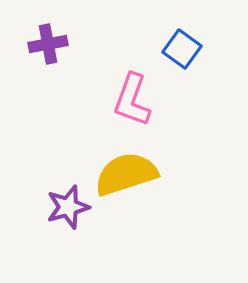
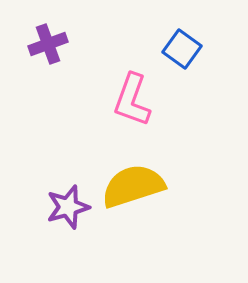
purple cross: rotated 9 degrees counterclockwise
yellow semicircle: moved 7 px right, 12 px down
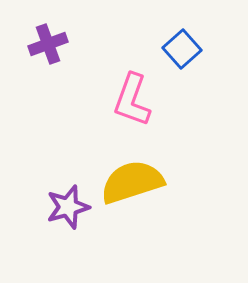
blue square: rotated 12 degrees clockwise
yellow semicircle: moved 1 px left, 4 px up
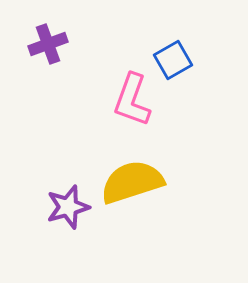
blue square: moved 9 px left, 11 px down; rotated 12 degrees clockwise
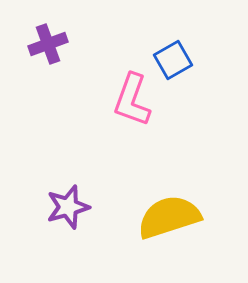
yellow semicircle: moved 37 px right, 35 px down
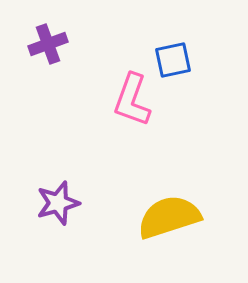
blue square: rotated 18 degrees clockwise
purple star: moved 10 px left, 4 px up
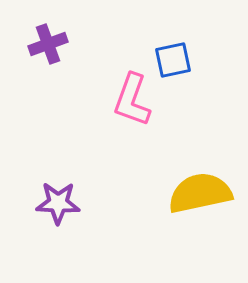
purple star: rotated 18 degrees clockwise
yellow semicircle: moved 31 px right, 24 px up; rotated 6 degrees clockwise
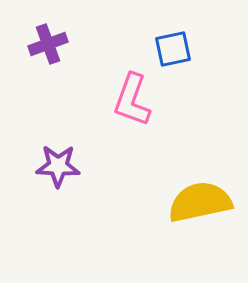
blue square: moved 11 px up
yellow semicircle: moved 9 px down
purple star: moved 37 px up
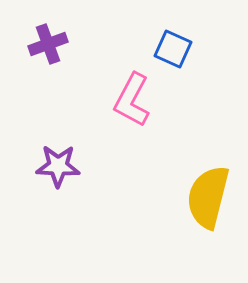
blue square: rotated 36 degrees clockwise
pink L-shape: rotated 8 degrees clockwise
yellow semicircle: moved 8 px right, 5 px up; rotated 64 degrees counterclockwise
